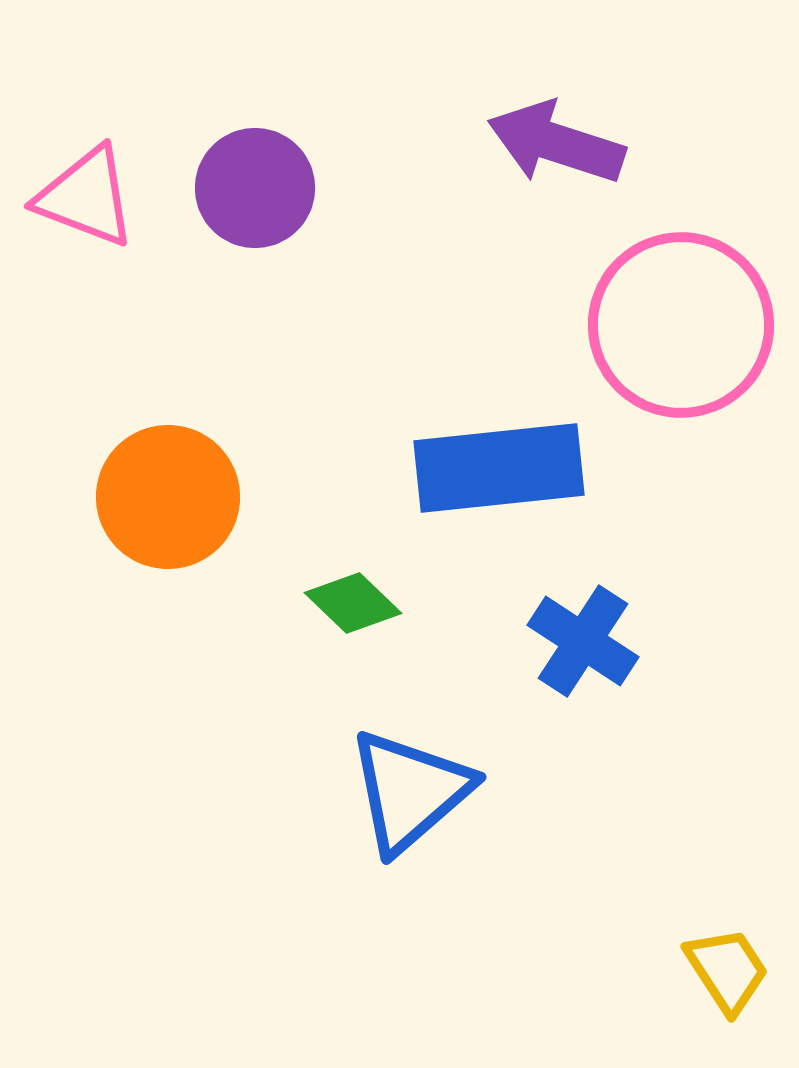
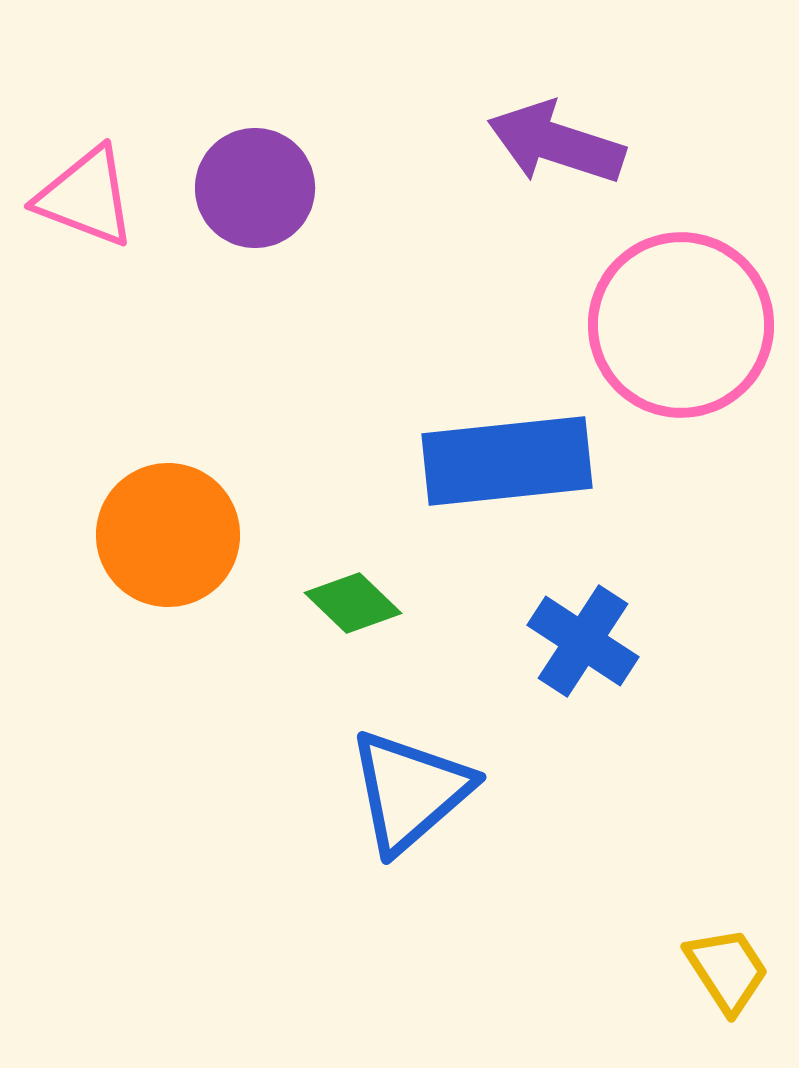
blue rectangle: moved 8 px right, 7 px up
orange circle: moved 38 px down
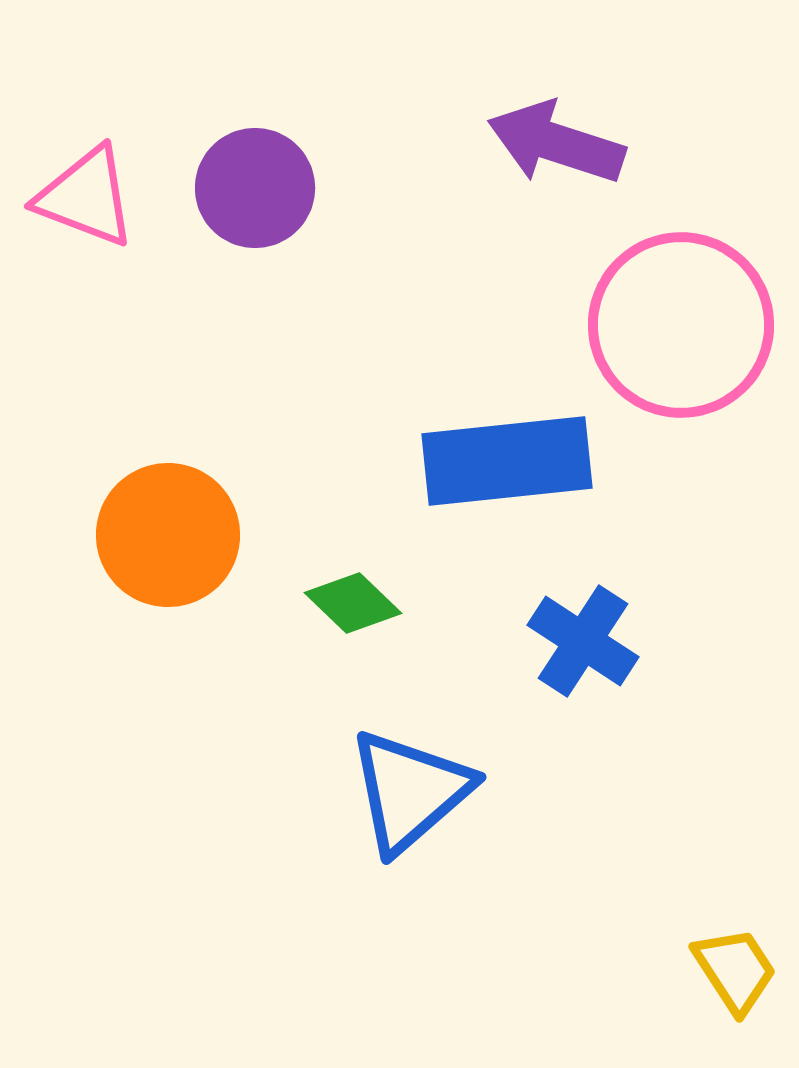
yellow trapezoid: moved 8 px right
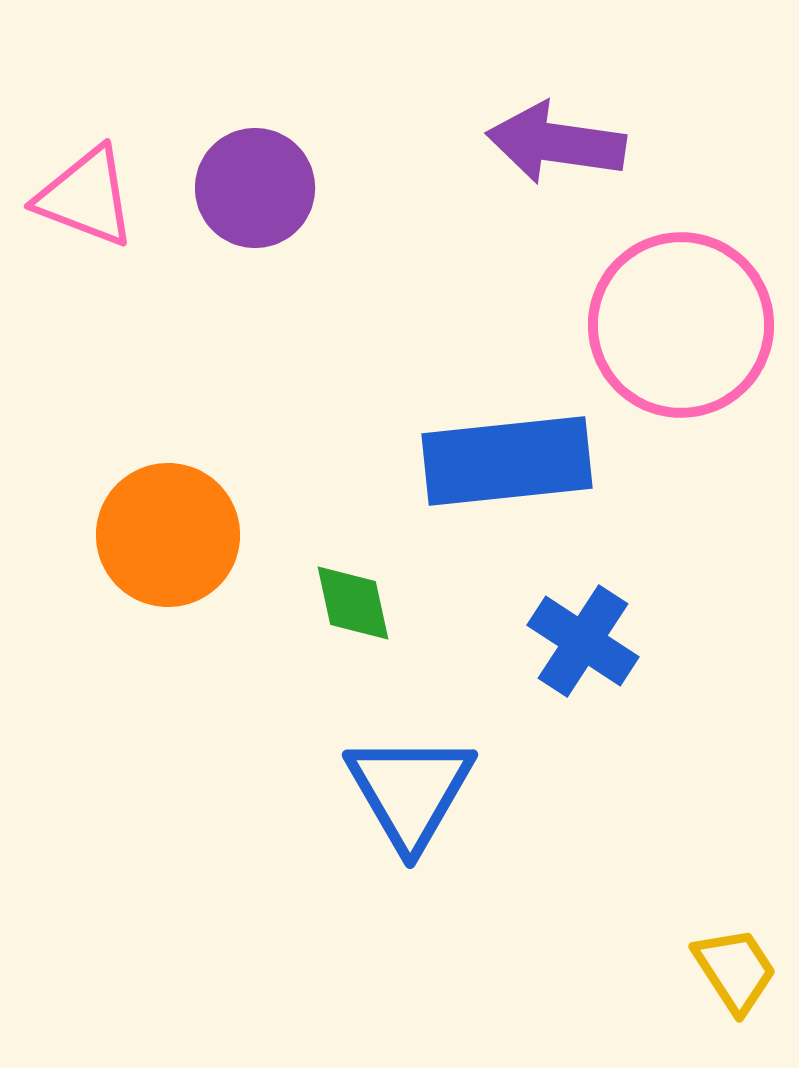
purple arrow: rotated 10 degrees counterclockwise
green diamond: rotated 34 degrees clockwise
blue triangle: rotated 19 degrees counterclockwise
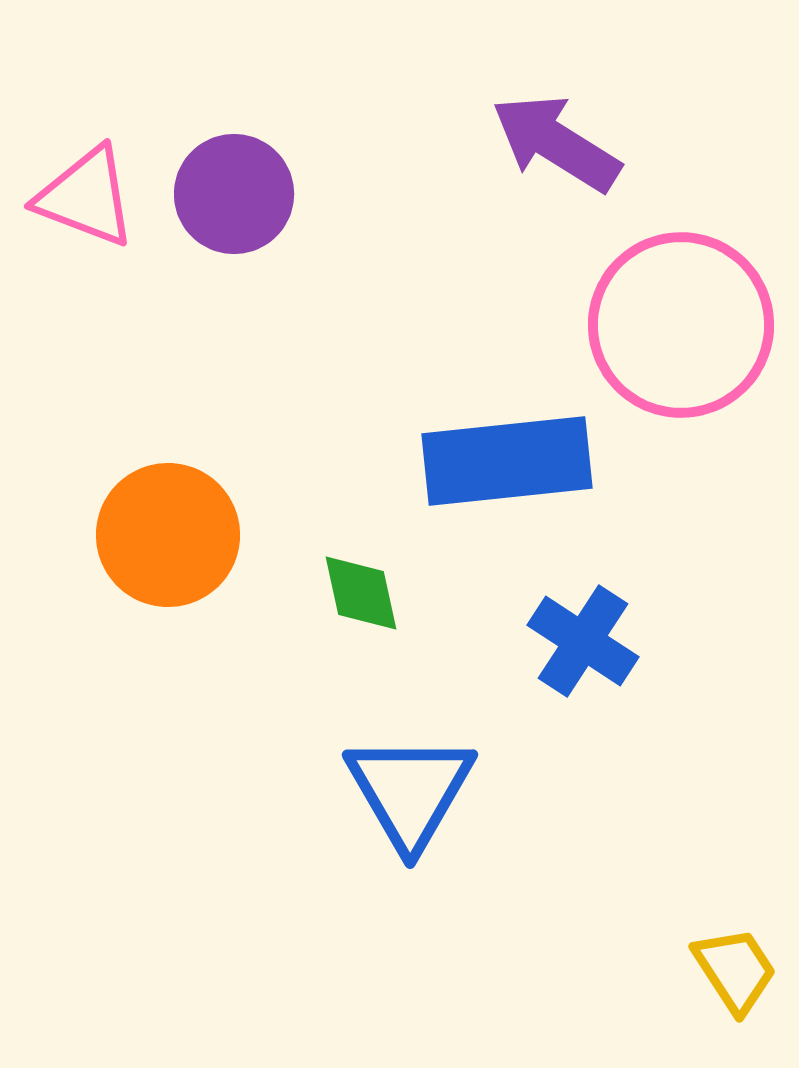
purple arrow: rotated 24 degrees clockwise
purple circle: moved 21 px left, 6 px down
green diamond: moved 8 px right, 10 px up
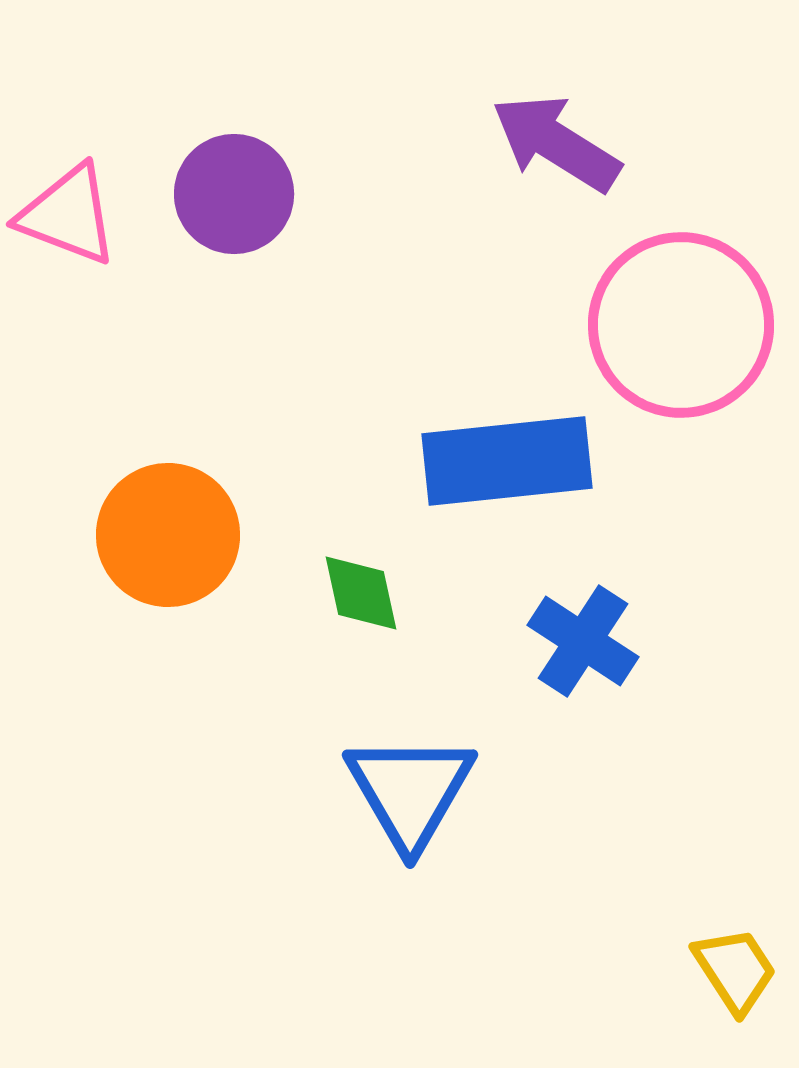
pink triangle: moved 18 px left, 18 px down
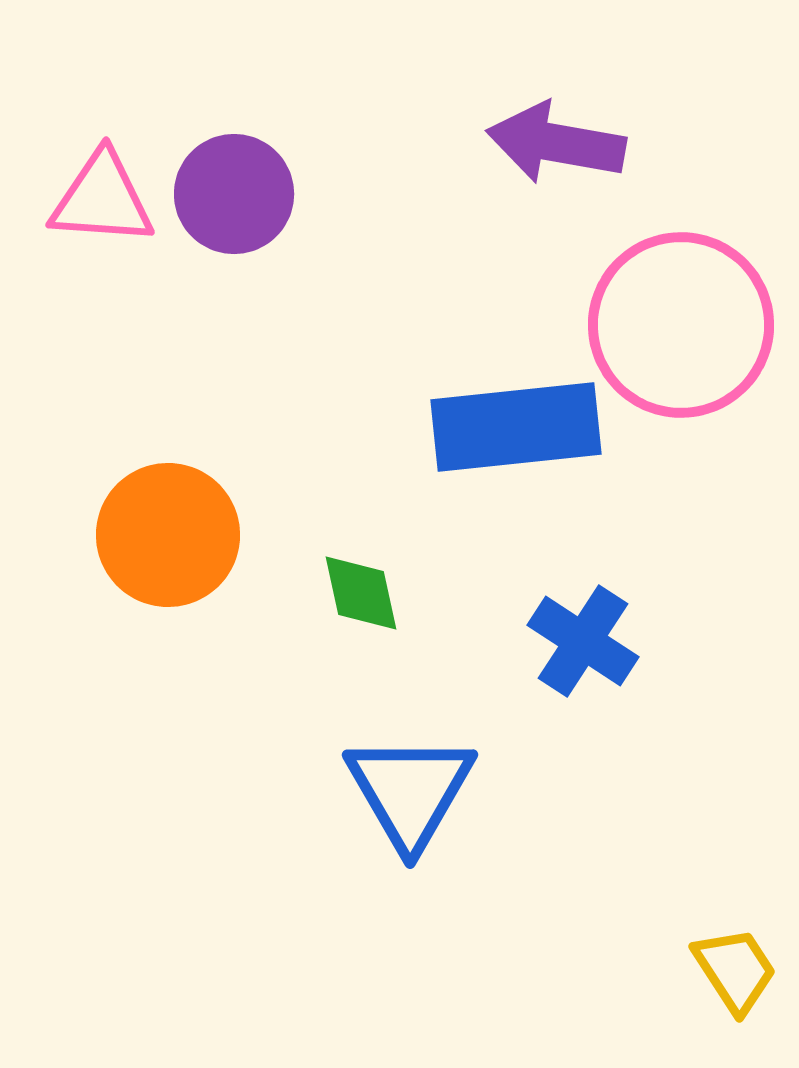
purple arrow: rotated 22 degrees counterclockwise
pink triangle: moved 34 px right, 16 px up; rotated 17 degrees counterclockwise
blue rectangle: moved 9 px right, 34 px up
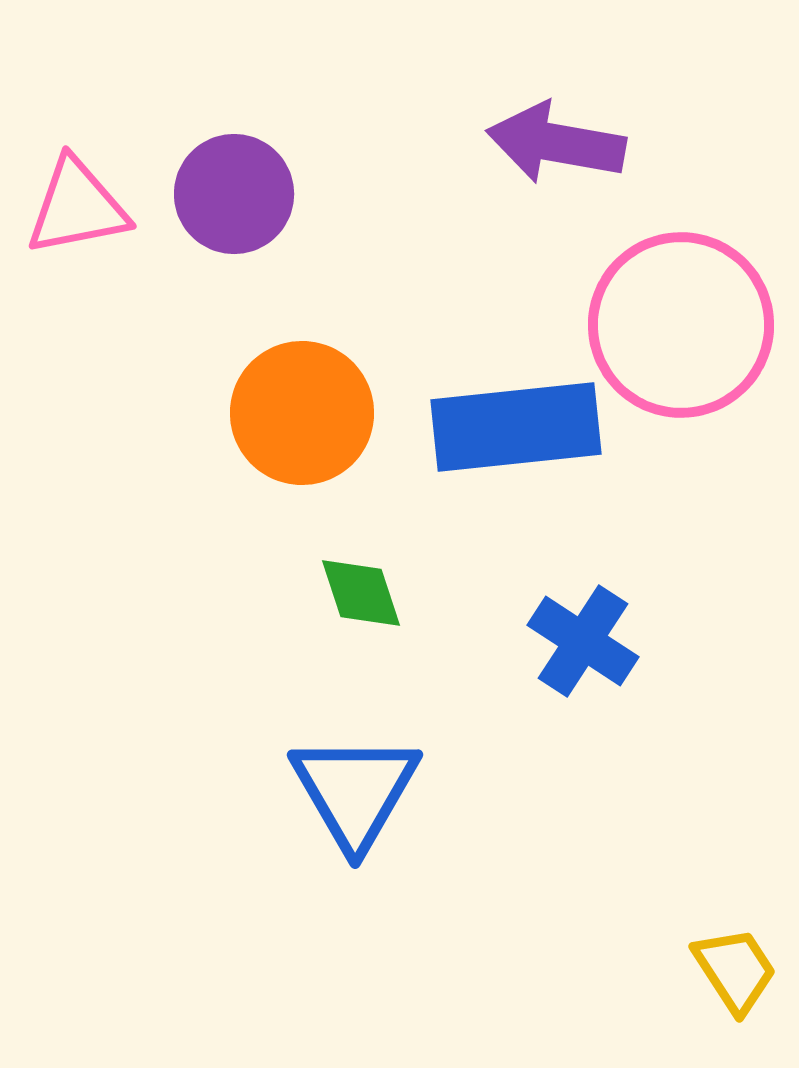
pink triangle: moved 25 px left, 8 px down; rotated 15 degrees counterclockwise
orange circle: moved 134 px right, 122 px up
green diamond: rotated 6 degrees counterclockwise
blue triangle: moved 55 px left
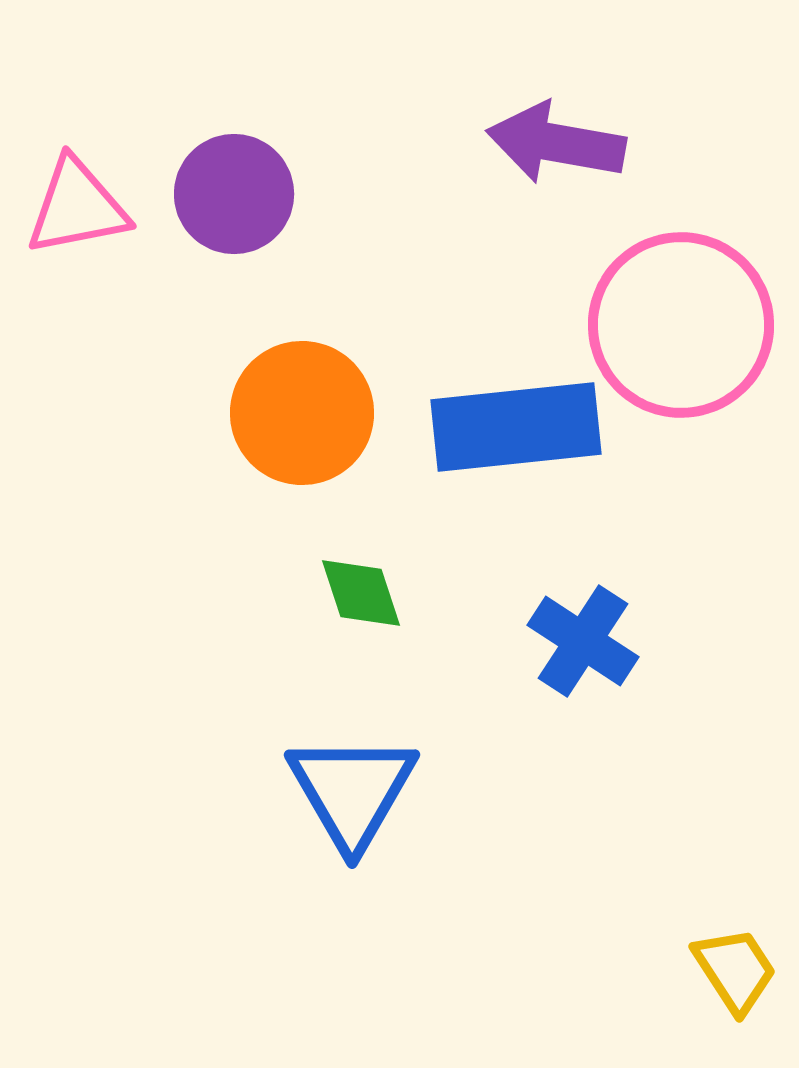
blue triangle: moved 3 px left
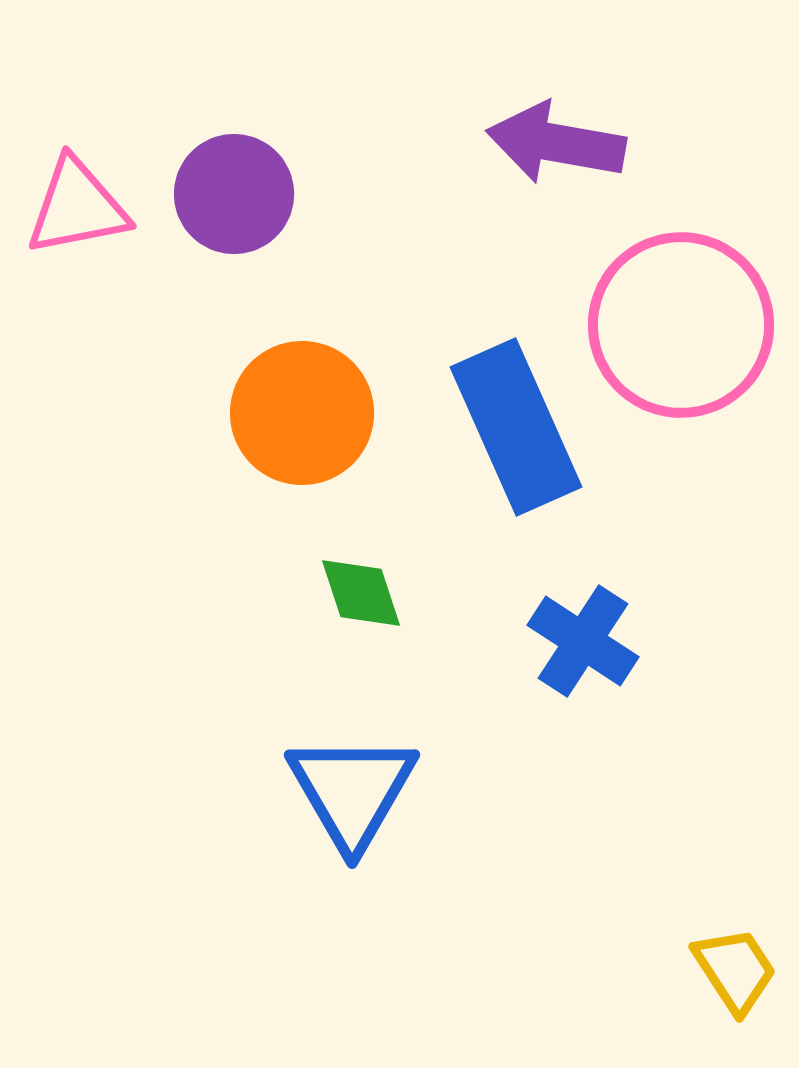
blue rectangle: rotated 72 degrees clockwise
